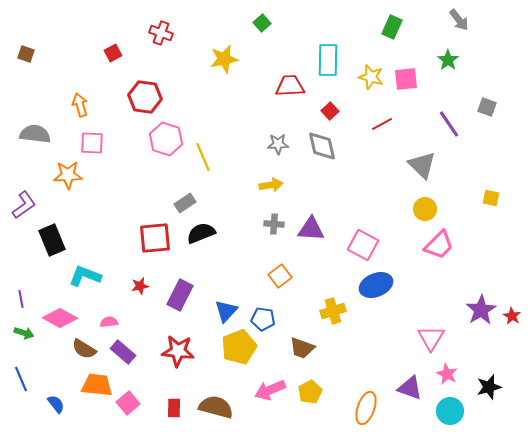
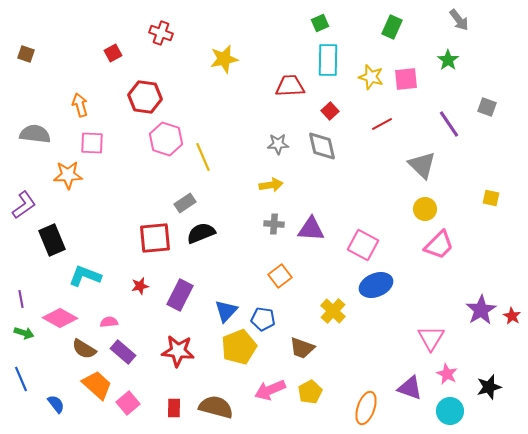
green square at (262, 23): moved 58 px right; rotated 18 degrees clockwise
yellow cross at (333, 311): rotated 30 degrees counterclockwise
orange trapezoid at (97, 385): rotated 36 degrees clockwise
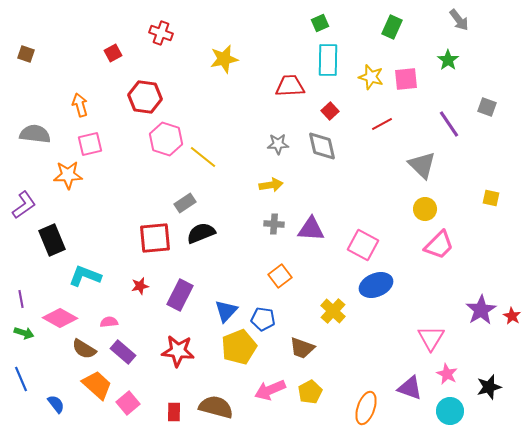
pink square at (92, 143): moved 2 px left, 1 px down; rotated 15 degrees counterclockwise
yellow line at (203, 157): rotated 28 degrees counterclockwise
red rectangle at (174, 408): moved 4 px down
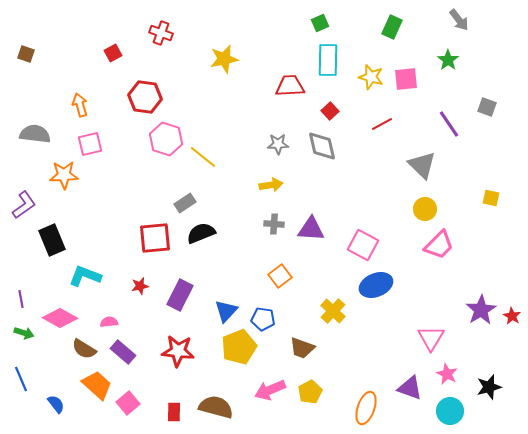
orange star at (68, 175): moved 4 px left
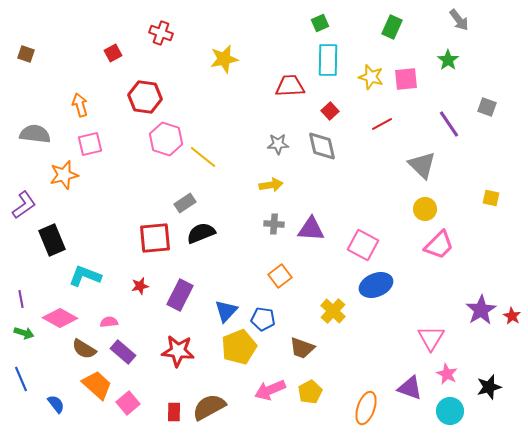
orange star at (64, 175): rotated 12 degrees counterclockwise
brown semicircle at (216, 407): moved 7 px left; rotated 44 degrees counterclockwise
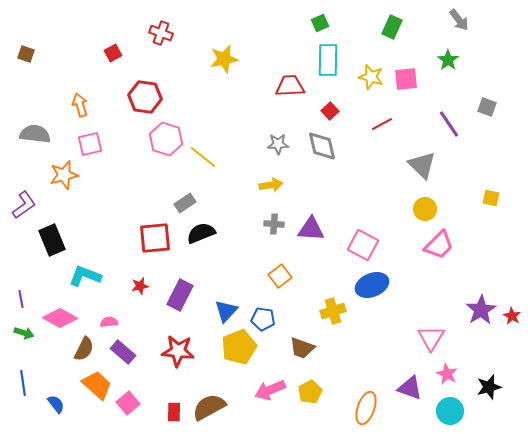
blue ellipse at (376, 285): moved 4 px left
yellow cross at (333, 311): rotated 30 degrees clockwise
brown semicircle at (84, 349): rotated 95 degrees counterclockwise
blue line at (21, 379): moved 2 px right, 4 px down; rotated 15 degrees clockwise
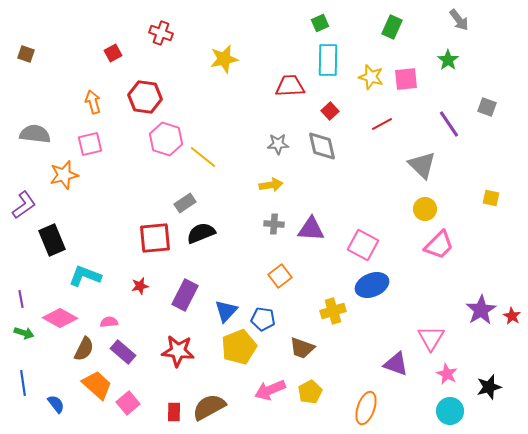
orange arrow at (80, 105): moved 13 px right, 3 px up
purple rectangle at (180, 295): moved 5 px right
purple triangle at (410, 388): moved 14 px left, 24 px up
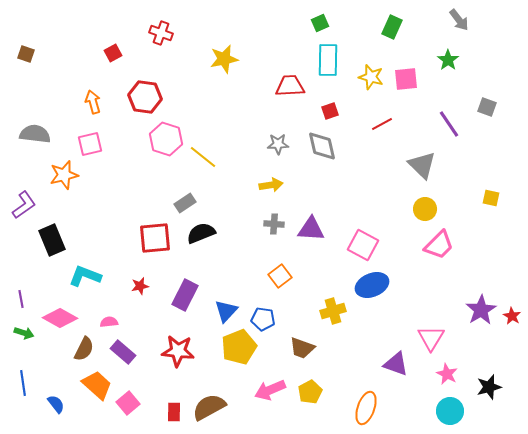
red square at (330, 111): rotated 24 degrees clockwise
